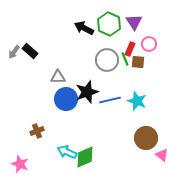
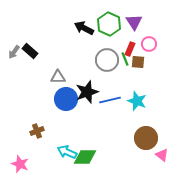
green diamond: rotated 25 degrees clockwise
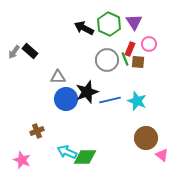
pink star: moved 2 px right, 4 px up
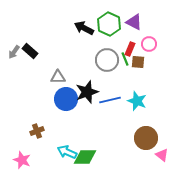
purple triangle: rotated 30 degrees counterclockwise
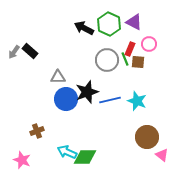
brown circle: moved 1 px right, 1 px up
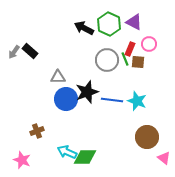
blue line: moved 2 px right; rotated 20 degrees clockwise
pink triangle: moved 2 px right, 3 px down
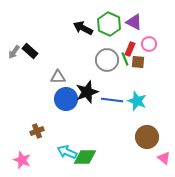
black arrow: moved 1 px left
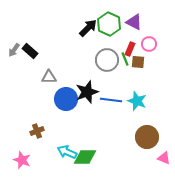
black arrow: moved 5 px right; rotated 108 degrees clockwise
gray arrow: moved 2 px up
gray triangle: moved 9 px left
blue line: moved 1 px left
pink triangle: rotated 16 degrees counterclockwise
